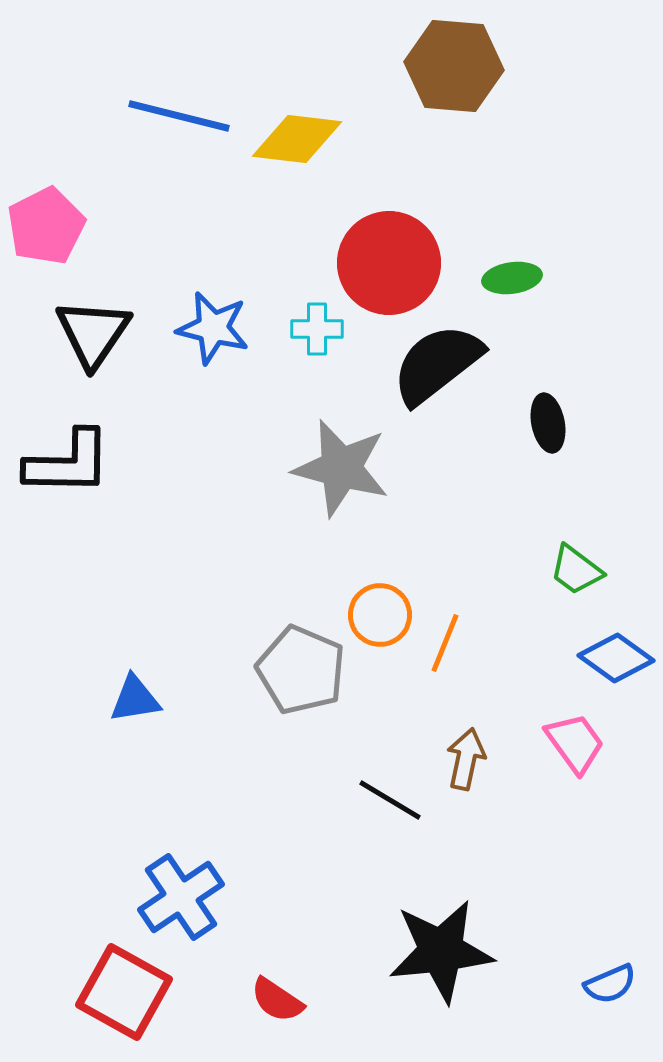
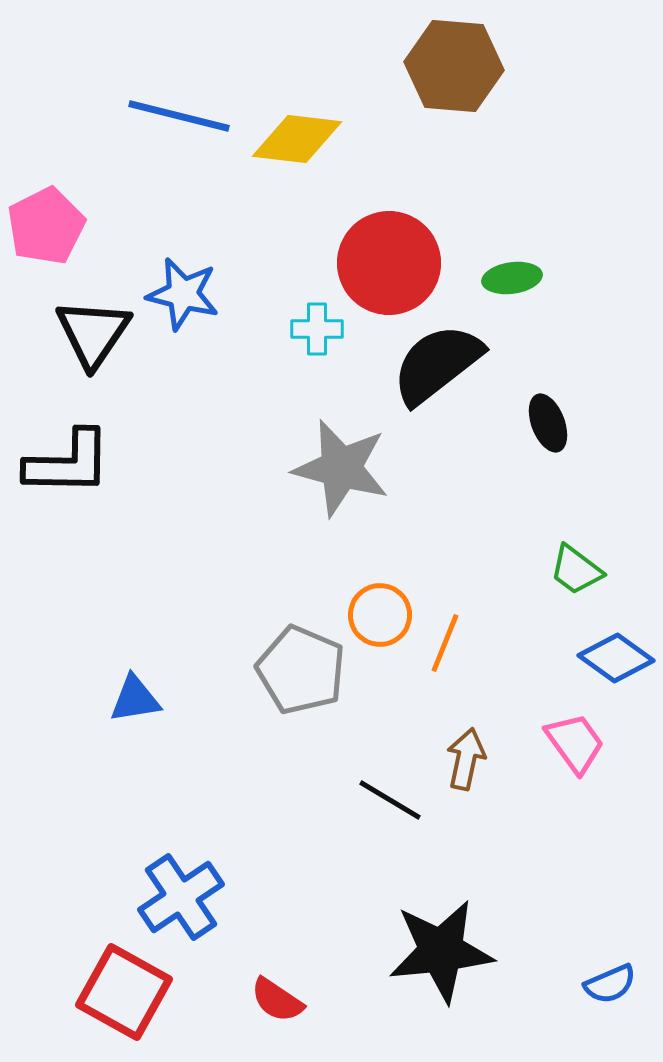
blue star: moved 30 px left, 34 px up
black ellipse: rotated 10 degrees counterclockwise
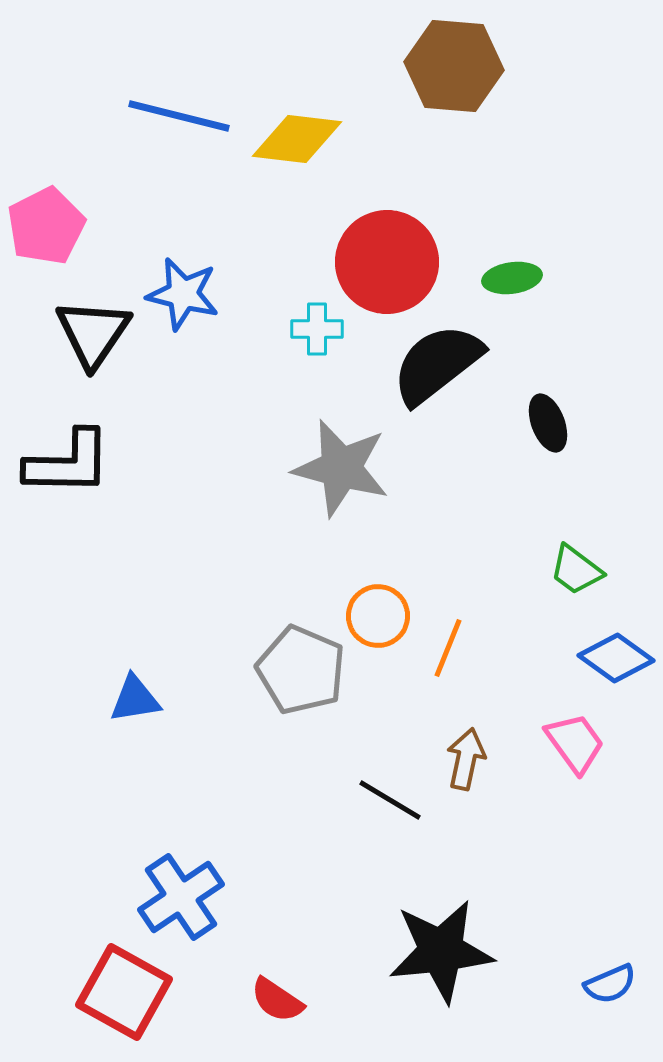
red circle: moved 2 px left, 1 px up
orange circle: moved 2 px left, 1 px down
orange line: moved 3 px right, 5 px down
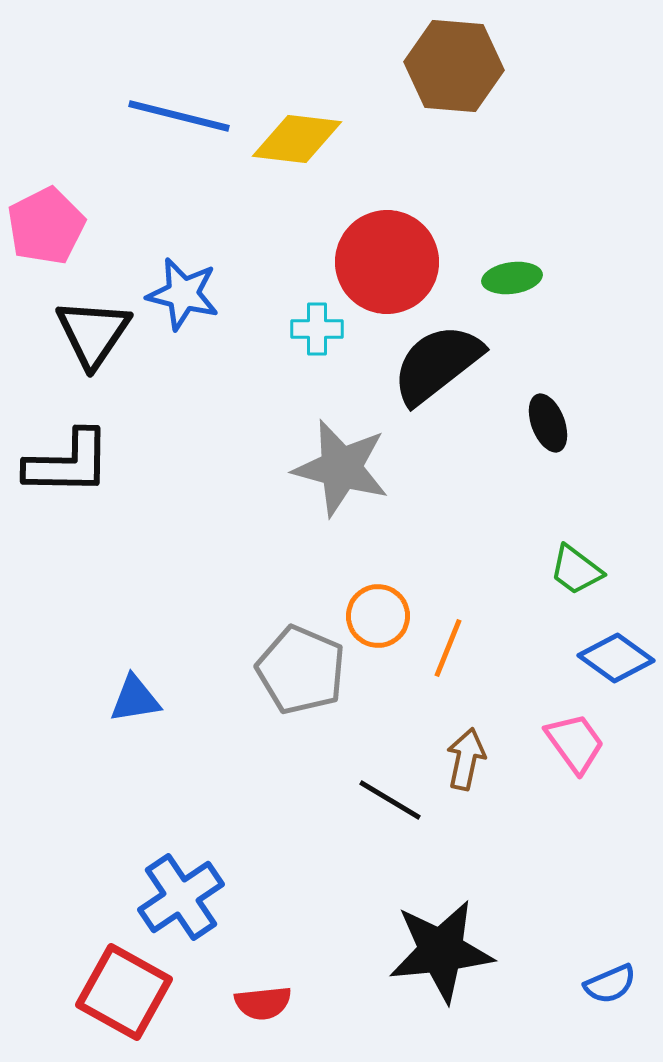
red semicircle: moved 14 px left, 3 px down; rotated 40 degrees counterclockwise
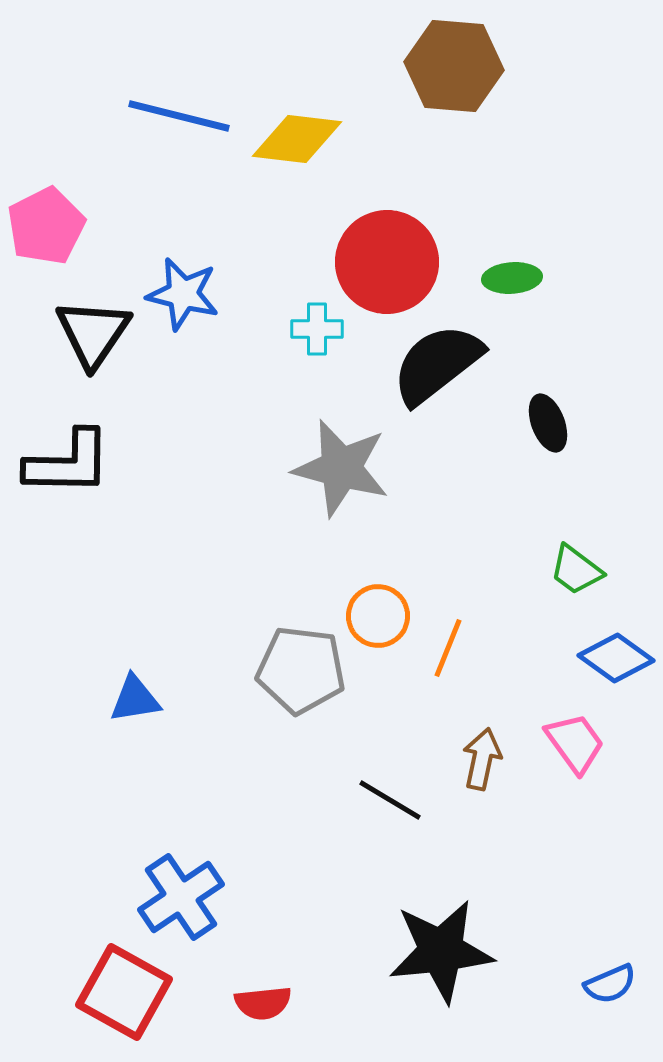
green ellipse: rotated 4 degrees clockwise
gray pentagon: rotated 16 degrees counterclockwise
brown arrow: moved 16 px right
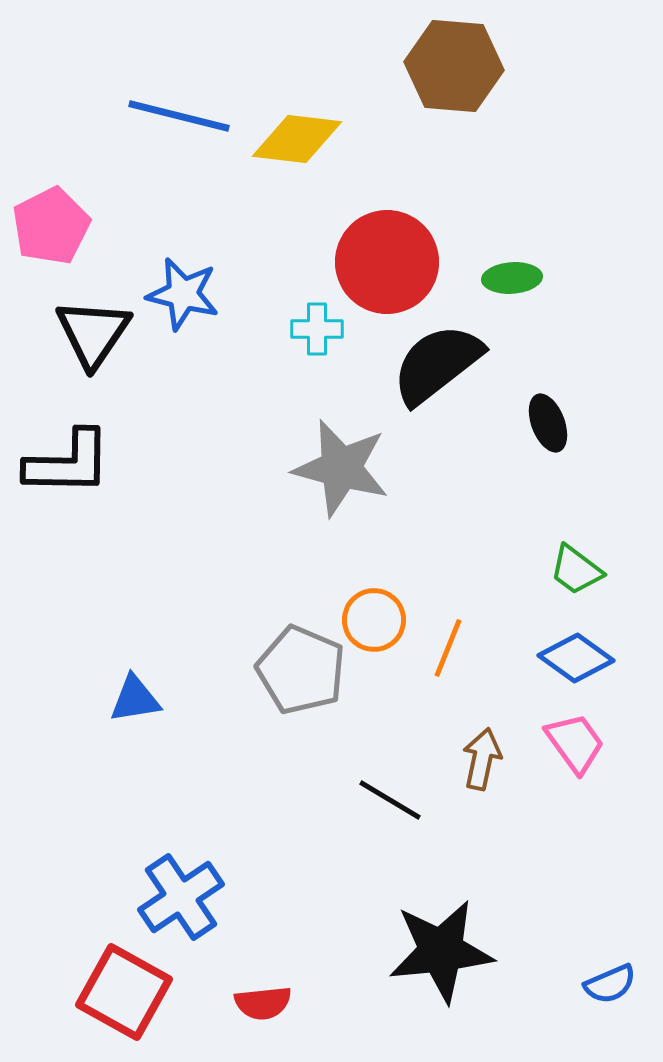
pink pentagon: moved 5 px right
orange circle: moved 4 px left, 4 px down
blue diamond: moved 40 px left
gray pentagon: rotated 16 degrees clockwise
